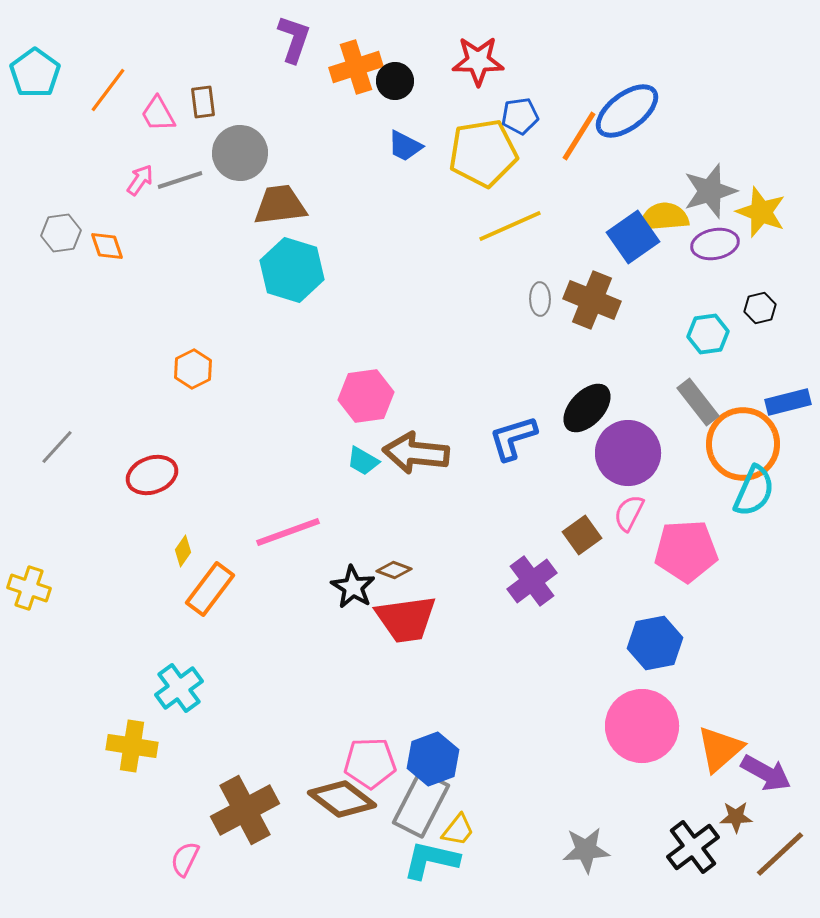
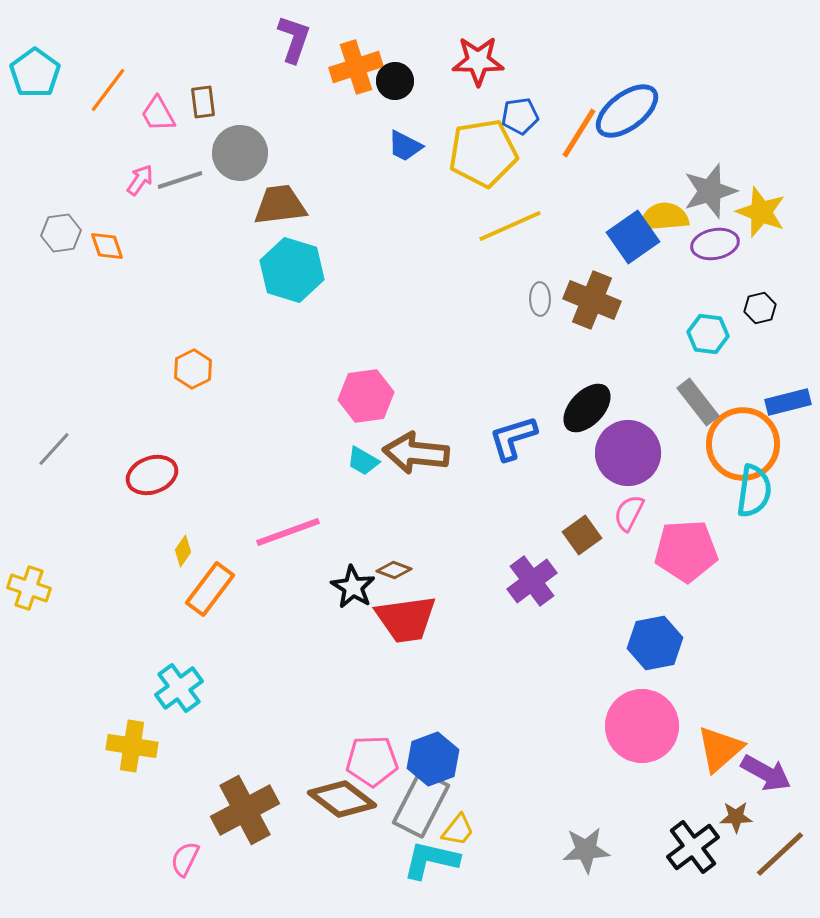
orange line at (579, 136): moved 3 px up
cyan hexagon at (708, 334): rotated 15 degrees clockwise
gray line at (57, 447): moved 3 px left, 2 px down
cyan semicircle at (754, 491): rotated 16 degrees counterclockwise
pink pentagon at (370, 763): moved 2 px right, 2 px up
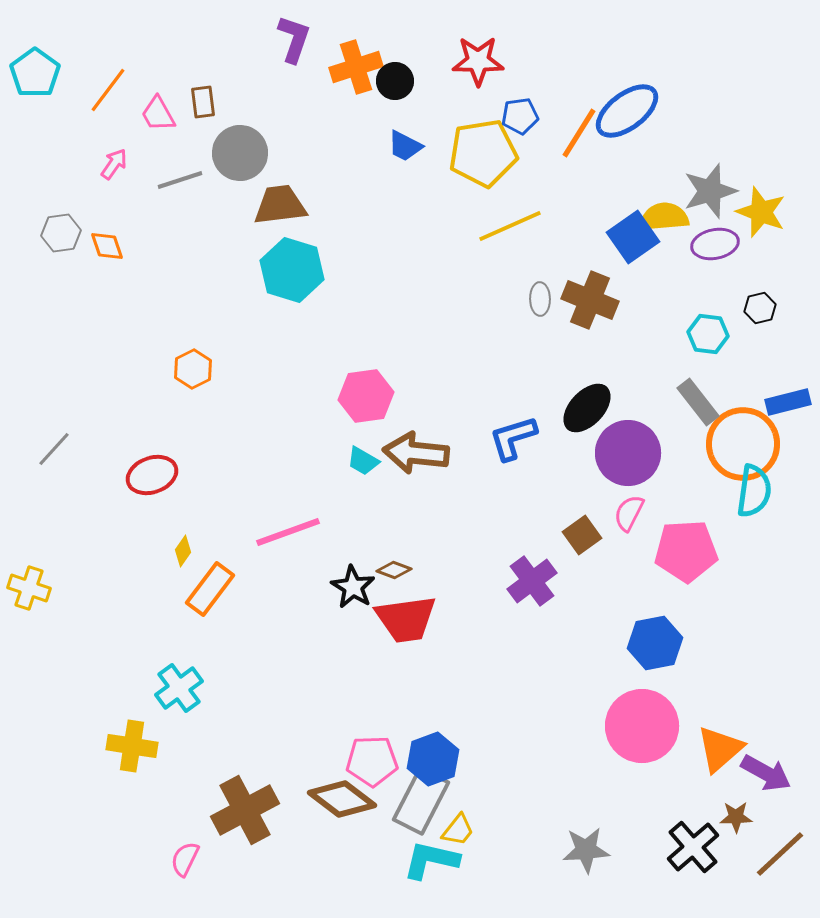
pink arrow at (140, 180): moved 26 px left, 16 px up
brown cross at (592, 300): moved 2 px left
gray rectangle at (421, 804): moved 3 px up
black cross at (693, 847): rotated 4 degrees counterclockwise
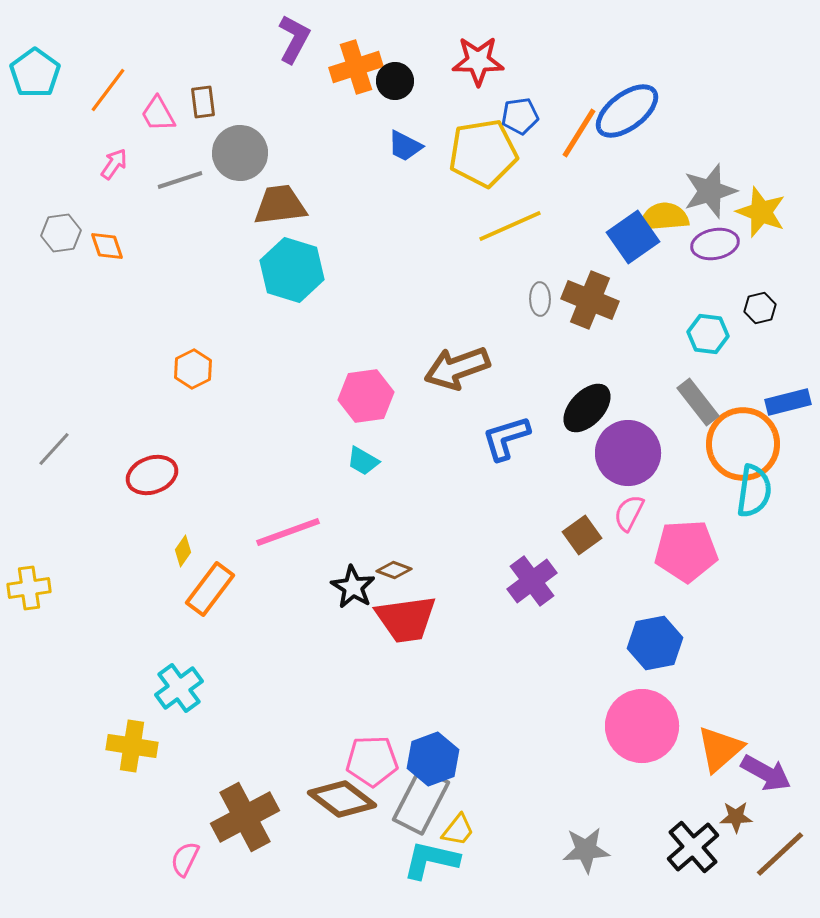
purple L-shape at (294, 39): rotated 9 degrees clockwise
blue L-shape at (513, 438): moved 7 px left
brown arrow at (416, 453): moved 41 px right, 85 px up; rotated 26 degrees counterclockwise
yellow cross at (29, 588): rotated 27 degrees counterclockwise
brown cross at (245, 810): moved 7 px down
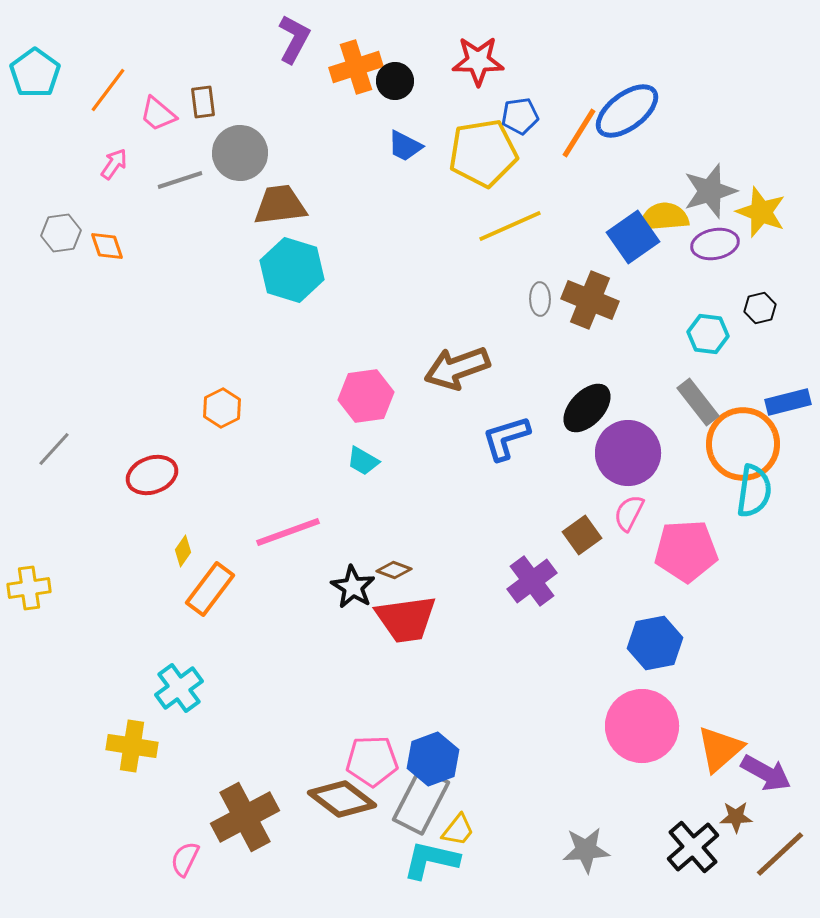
pink trapezoid at (158, 114): rotated 21 degrees counterclockwise
orange hexagon at (193, 369): moved 29 px right, 39 px down
